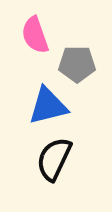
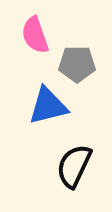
black semicircle: moved 20 px right, 7 px down
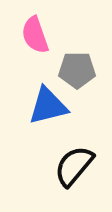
gray pentagon: moved 6 px down
black semicircle: rotated 15 degrees clockwise
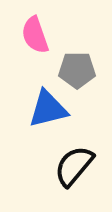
blue triangle: moved 3 px down
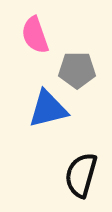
black semicircle: moved 7 px right, 9 px down; rotated 24 degrees counterclockwise
